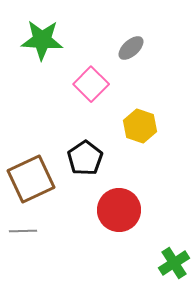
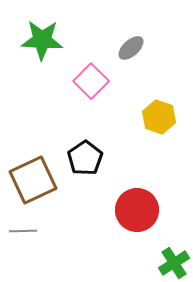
pink square: moved 3 px up
yellow hexagon: moved 19 px right, 9 px up
brown square: moved 2 px right, 1 px down
red circle: moved 18 px right
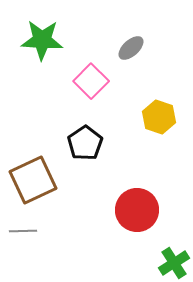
black pentagon: moved 15 px up
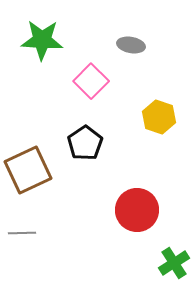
gray ellipse: moved 3 px up; rotated 52 degrees clockwise
brown square: moved 5 px left, 10 px up
gray line: moved 1 px left, 2 px down
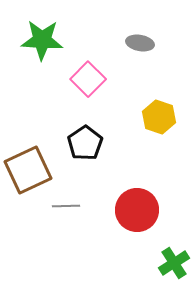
gray ellipse: moved 9 px right, 2 px up
pink square: moved 3 px left, 2 px up
gray line: moved 44 px right, 27 px up
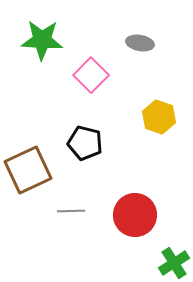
pink square: moved 3 px right, 4 px up
black pentagon: rotated 24 degrees counterclockwise
gray line: moved 5 px right, 5 px down
red circle: moved 2 px left, 5 px down
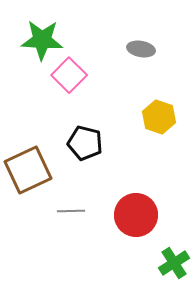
gray ellipse: moved 1 px right, 6 px down
pink square: moved 22 px left
red circle: moved 1 px right
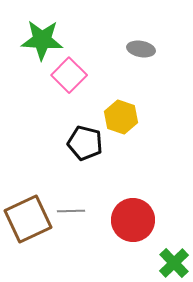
yellow hexagon: moved 38 px left
brown square: moved 49 px down
red circle: moved 3 px left, 5 px down
green cross: rotated 12 degrees counterclockwise
